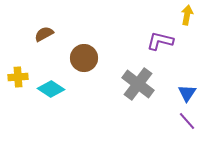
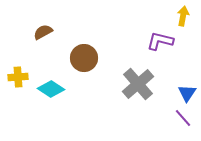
yellow arrow: moved 4 px left, 1 px down
brown semicircle: moved 1 px left, 2 px up
gray cross: rotated 12 degrees clockwise
purple line: moved 4 px left, 3 px up
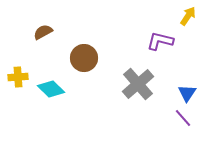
yellow arrow: moved 5 px right; rotated 24 degrees clockwise
cyan diamond: rotated 12 degrees clockwise
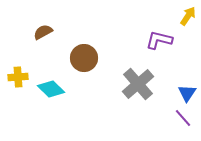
purple L-shape: moved 1 px left, 1 px up
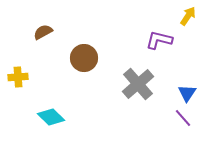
cyan diamond: moved 28 px down
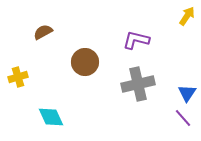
yellow arrow: moved 1 px left
purple L-shape: moved 23 px left
brown circle: moved 1 px right, 4 px down
yellow cross: rotated 12 degrees counterclockwise
gray cross: rotated 28 degrees clockwise
cyan diamond: rotated 20 degrees clockwise
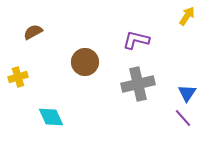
brown semicircle: moved 10 px left
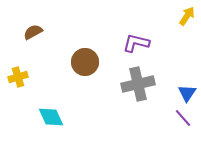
purple L-shape: moved 3 px down
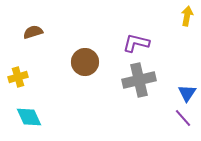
yellow arrow: rotated 24 degrees counterclockwise
brown semicircle: rotated 12 degrees clockwise
gray cross: moved 1 px right, 4 px up
cyan diamond: moved 22 px left
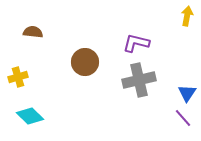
brown semicircle: rotated 24 degrees clockwise
cyan diamond: moved 1 px right, 1 px up; rotated 20 degrees counterclockwise
